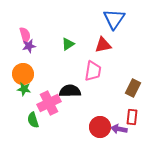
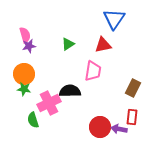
orange circle: moved 1 px right
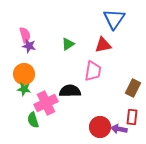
purple star: rotated 24 degrees clockwise
pink cross: moved 3 px left
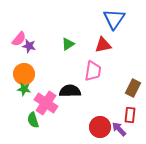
pink semicircle: moved 6 px left, 4 px down; rotated 56 degrees clockwise
pink cross: rotated 30 degrees counterclockwise
red rectangle: moved 2 px left, 2 px up
purple arrow: rotated 35 degrees clockwise
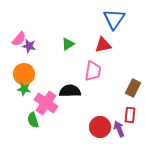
purple arrow: rotated 21 degrees clockwise
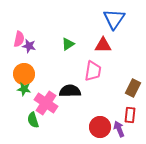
pink semicircle: rotated 28 degrees counterclockwise
red triangle: rotated 12 degrees clockwise
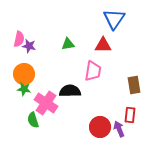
green triangle: rotated 24 degrees clockwise
brown rectangle: moved 1 px right, 3 px up; rotated 36 degrees counterclockwise
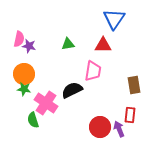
black semicircle: moved 2 px right, 1 px up; rotated 25 degrees counterclockwise
